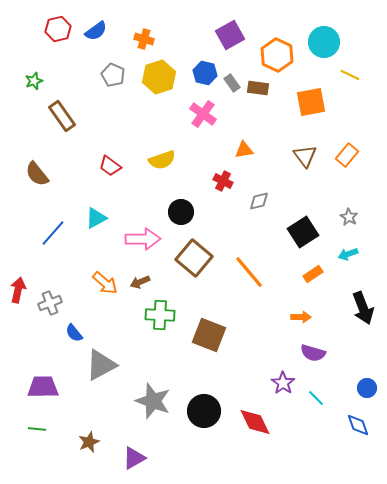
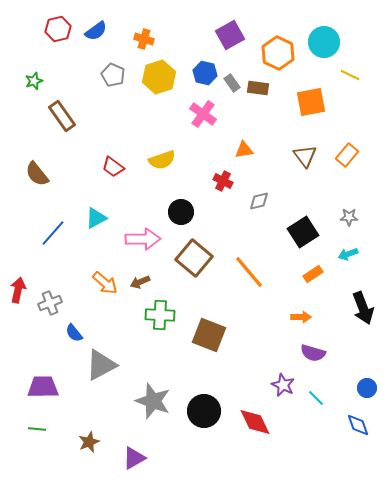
orange hexagon at (277, 55): moved 1 px right, 2 px up
red trapezoid at (110, 166): moved 3 px right, 1 px down
gray star at (349, 217): rotated 30 degrees counterclockwise
purple star at (283, 383): moved 2 px down; rotated 10 degrees counterclockwise
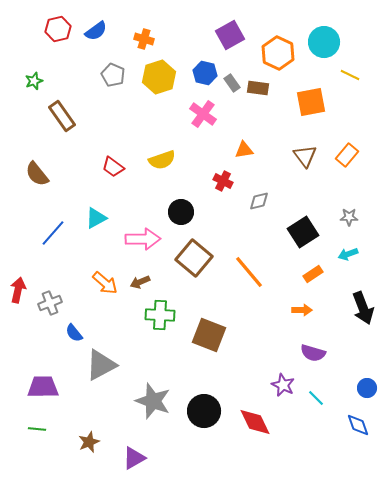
orange arrow at (301, 317): moved 1 px right, 7 px up
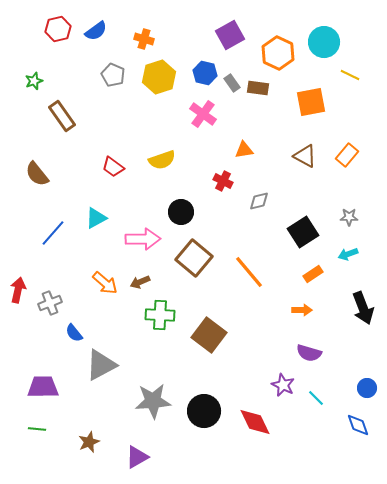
brown triangle at (305, 156): rotated 25 degrees counterclockwise
brown square at (209, 335): rotated 16 degrees clockwise
purple semicircle at (313, 353): moved 4 px left
gray star at (153, 401): rotated 24 degrees counterclockwise
purple triangle at (134, 458): moved 3 px right, 1 px up
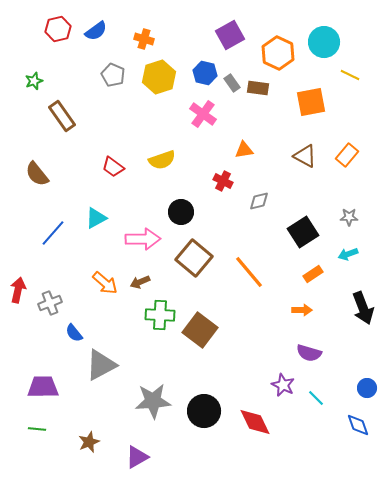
brown square at (209, 335): moved 9 px left, 5 px up
